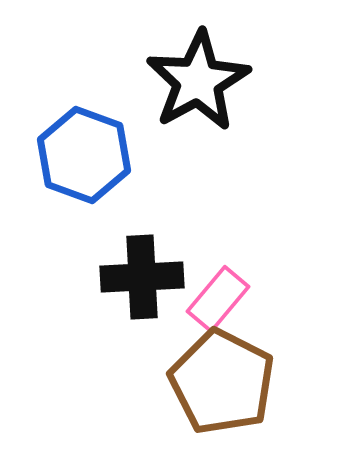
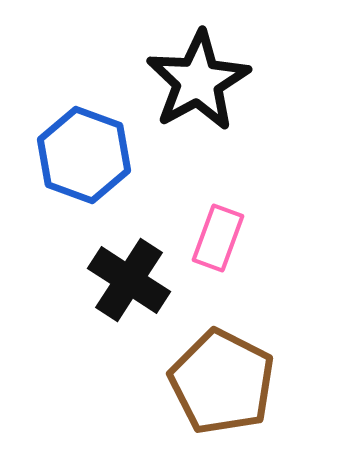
black cross: moved 13 px left, 3 px down; rotated 36 degrees clockwise
pink rectangle: moved 61 px up; rotated 20 degrees counterclockwise
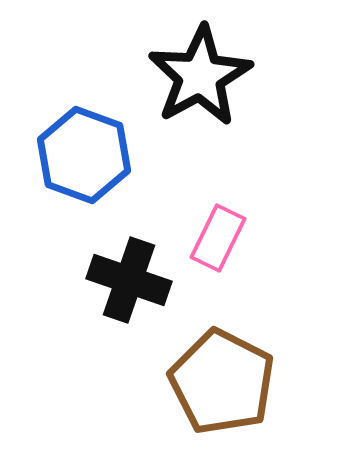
black star: moved 2 px right, 5 px up
pink rectangle: rotated 6 degrees clockwise
black cross: rotated 14 degrees counterclockwise
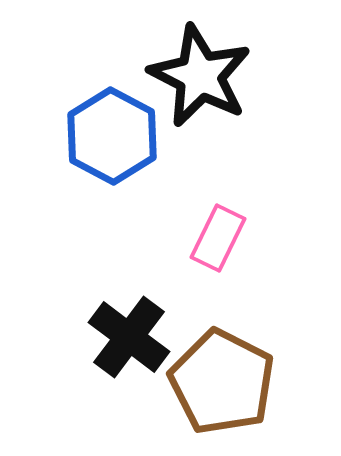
black star: rotated 16 degrees counterclockwise
blue hexagon: moved 28 px right, 19 px up; rotated 8 degrees clockwise
black cross: moved 57 px down; rotated 18 degrees clockwise
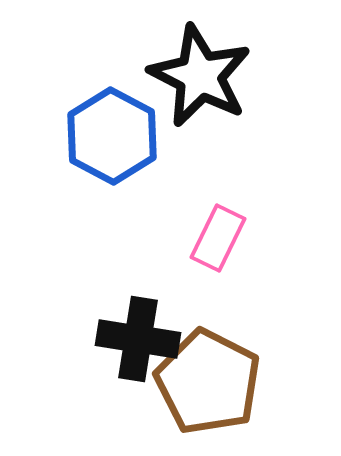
black cross: moved 9 px right, 2 px down; rotated 28 degrees counterclockwise
brown pentagon: moved 14 px left
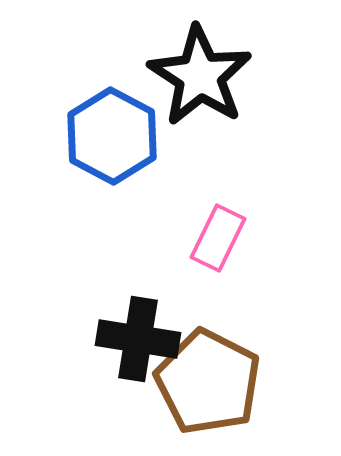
black star: rotated 6 degrees clockwise
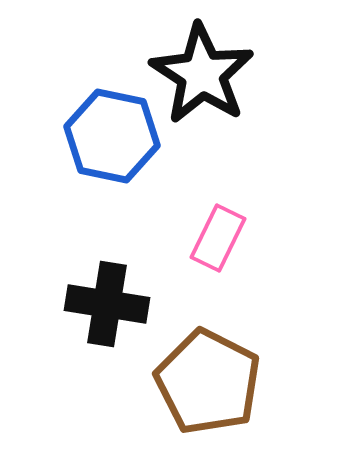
black star: moved 2 px right, 2 px up
blue hexagon: rotated 16 degrees counterclockwise
black cross: moved 31 px left, 35 px up
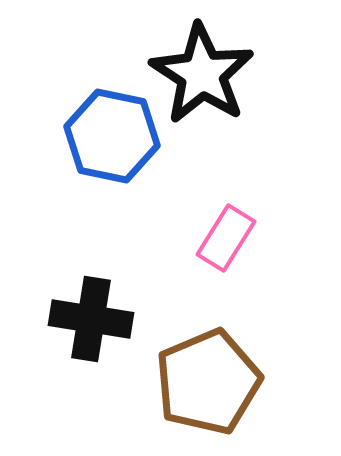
pink rectangle: moved 8 px right; rotated 6 degrees clockwise
black cross: moved 16 px left, 15 px down
brown pentagon: rotated 22 degrees clockwise
